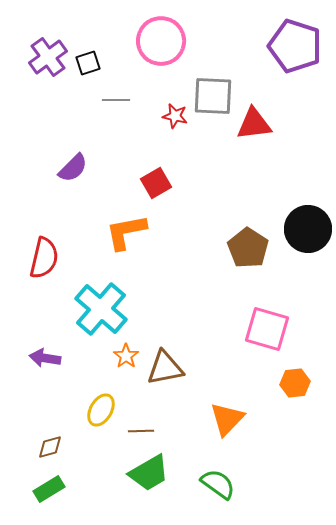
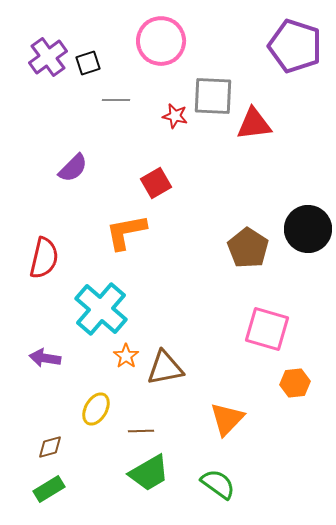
yellow ellipse: moved 5 px left, 1 px up
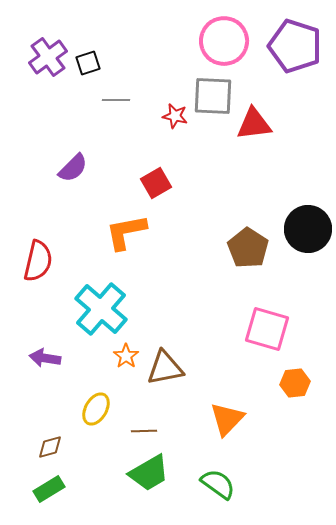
pink circle: moved 63 px right
red semicircle: moved 6 px left, 3 px down
brown line: moved 3 px right
